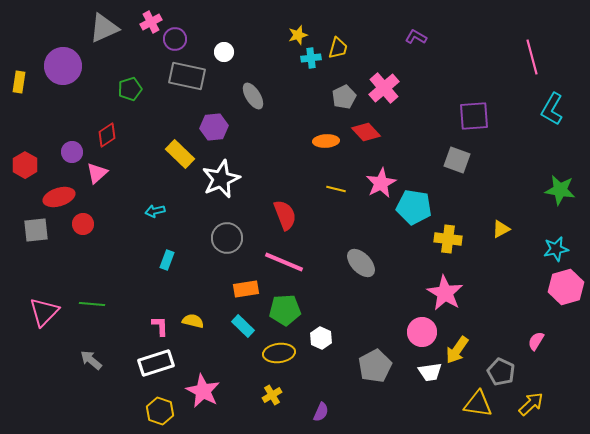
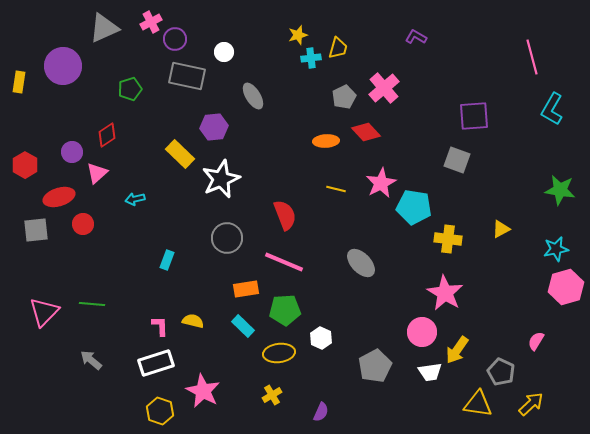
cyan arrow at (155, 211): moved 20 px left, 12 px up
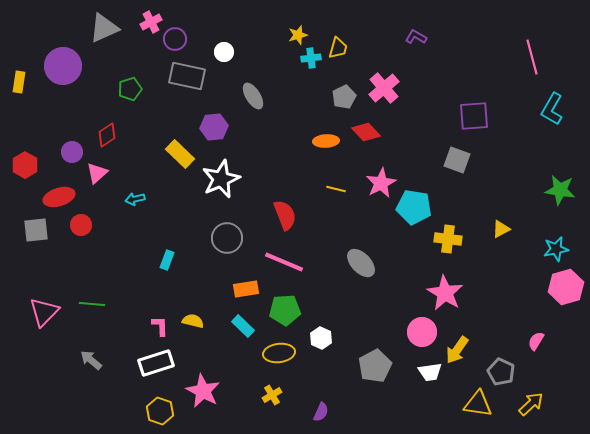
red circle at (83, 224): moved 2 px left, 1 px down
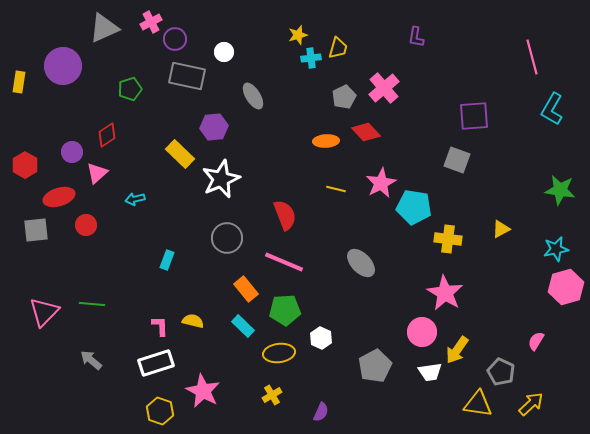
purple L-shape at (416, 37): rotated 110 degrees counterclockwise
red circle at (81, 225): moved 5 px right
orange rectangle at (246, 289): rotated 60 degrees clockwise
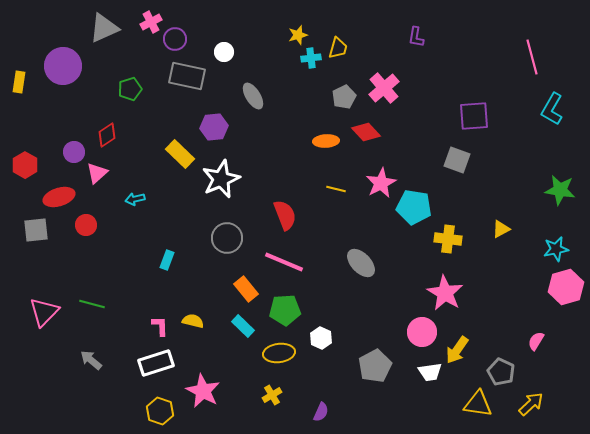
purple circle at (72, 152): moved 2 px right
green line at (92, 304): rotated 10 degrees clockwise
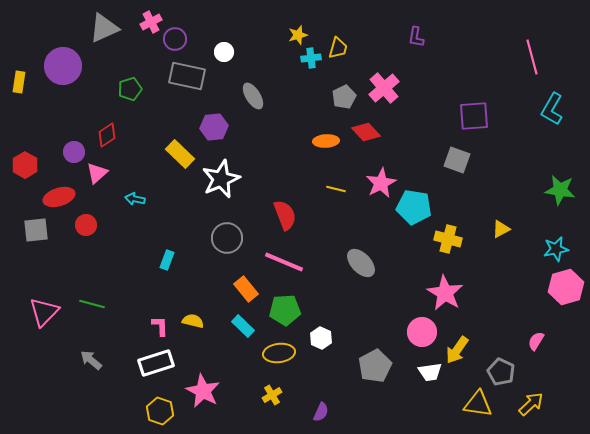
cyan arrow at (135, 199): rotated 24 degrees clockwise
yellow cross at (448, 239): rotated 8 degrees clockwise
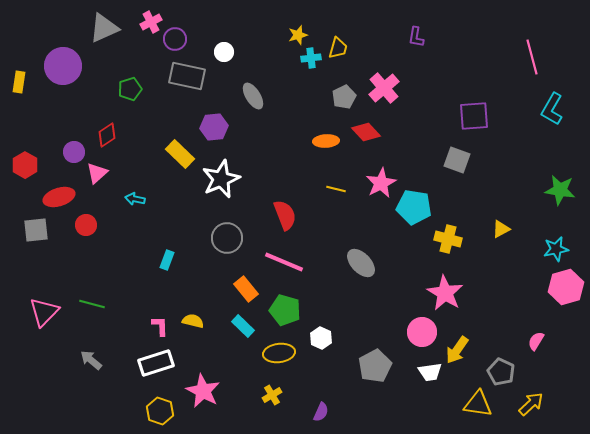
green pentagon at (285, 310): rotated 20 degrees clockwise
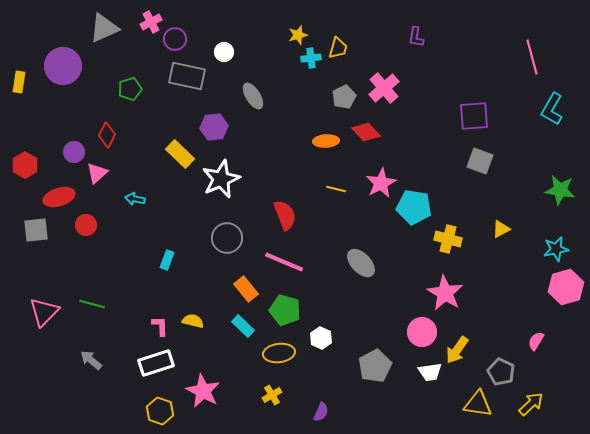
red diamond at (107, 135): rotated 30 degrees counterclockwise
gray square at (457, 160): moved 23 px right, 1 px down
